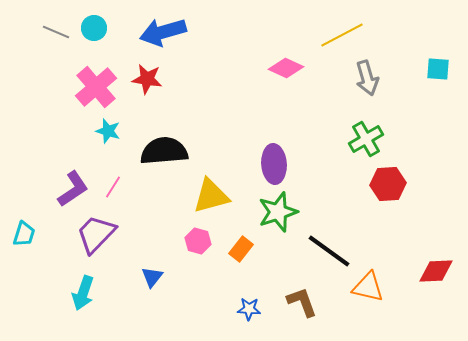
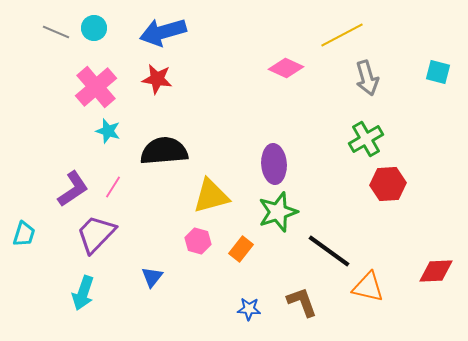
cyan square: moved 3 px down; rotated 10 degrees clockwise
red star: moved 10 px right
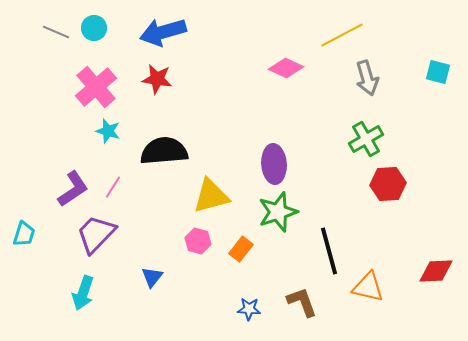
black line: rotated 39 degrees clockwise
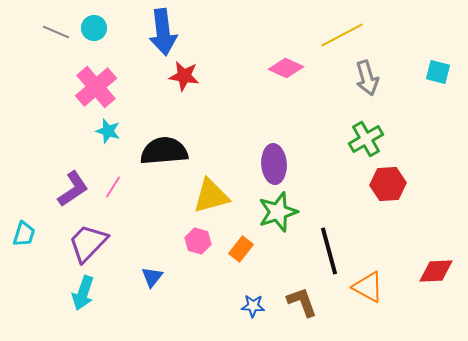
blue arrow: rotated 81 degrees counterclockwise
red star: moved 27 px right, 3 px up
purple trapezoid: moved 8 px left, 9 px down
orange triangle: rotated 16 degrees clockwise
blue star: moved 4 px right, 3 px up
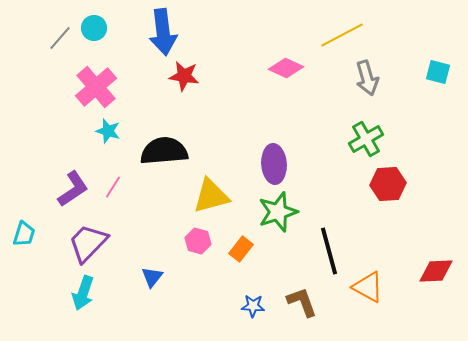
gray line: moved 4 px right, 6 px down; rotated 72 degrees counterclockwise
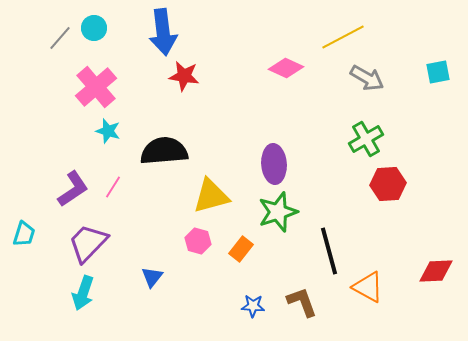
yellow line: moved 1 px right, 2 px down
cyan square: rotated 25 degrees counterclockwise
gray arrow: rotated 44 degrees counterclockwise
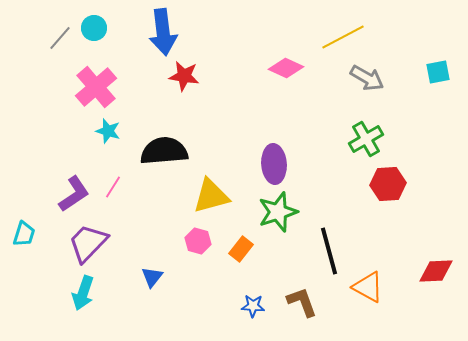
purple L-shape: moved 1 px right, 5 px down
